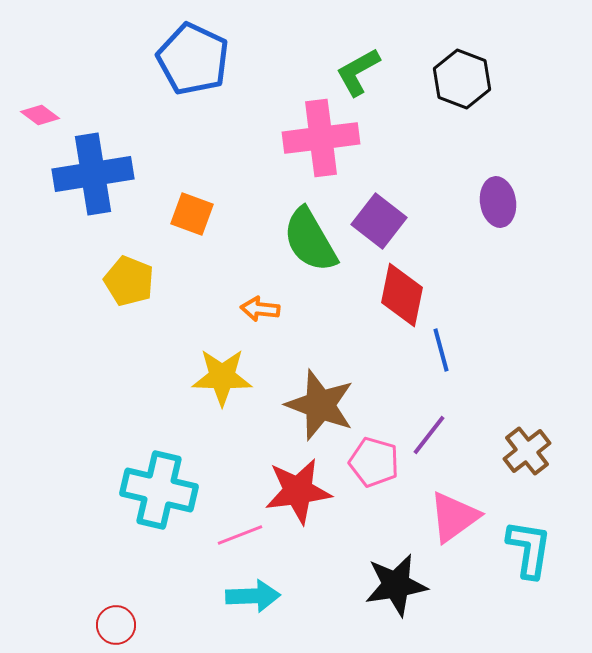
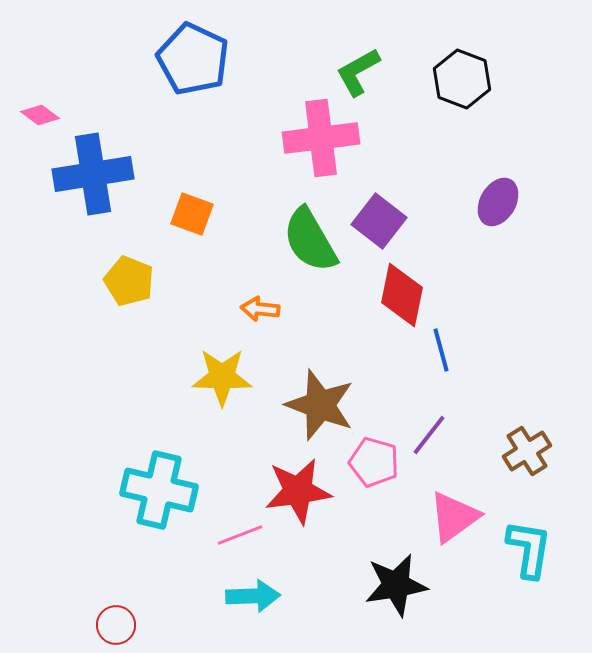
purple ellipse: rotated 39 degrees clockwise
brown cross: rotated 6 degrees clockwise
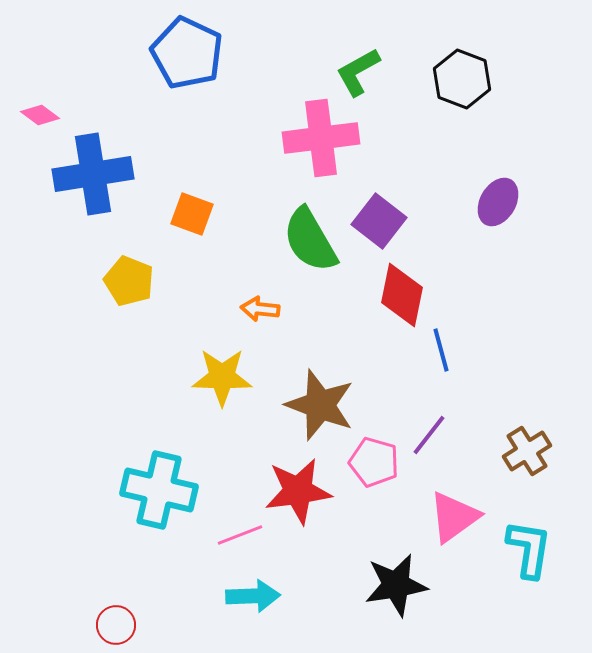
blue pentagon: moved 6 px left, 6 px up
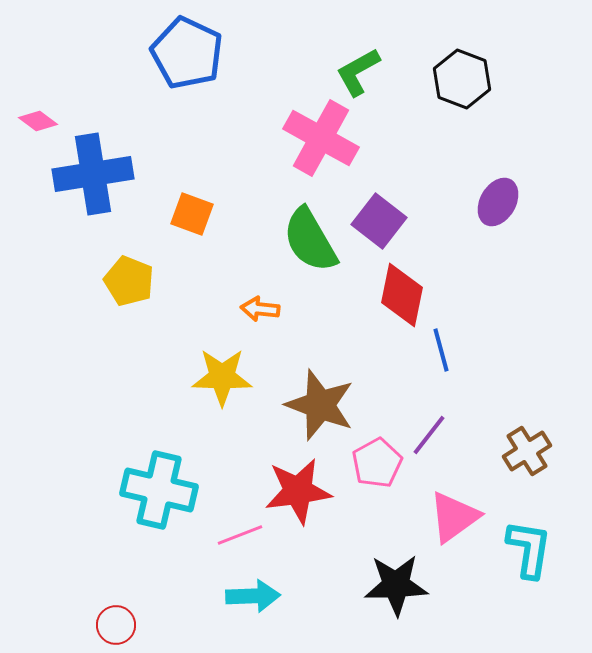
pink diamond: moved 2 px left, 6 px down
pink cross: rotated 36 degrees clockwise
pink pentagon: moved 3 px right, 1 px down; rotated 27 degrees clockwise
black star: rotated 8 degrees clockwise
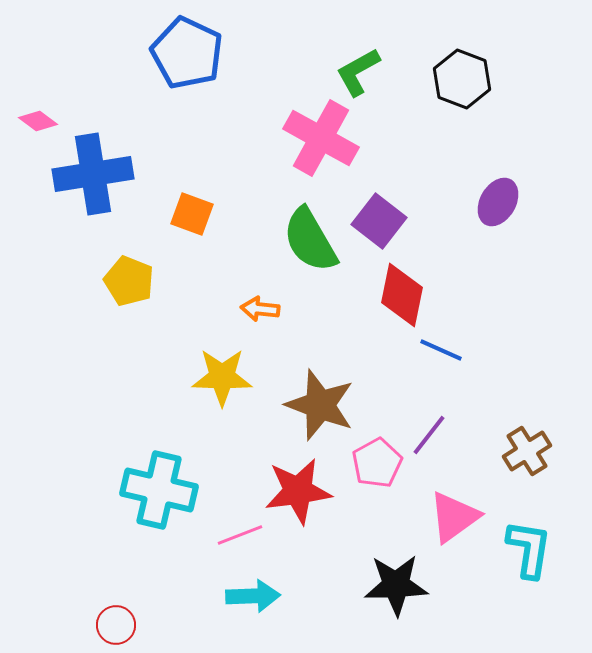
blue line: rotated 51 degrees counterclockwise
